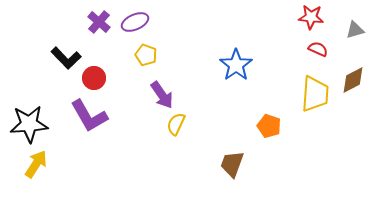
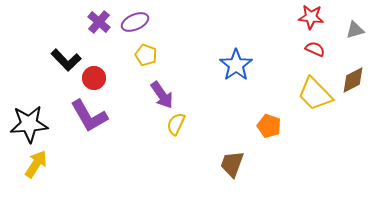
red semicircle: moved 3 px left
black L-shape: moved 2 px down
yellow trapezoid: rotated 132 degrees clockwise
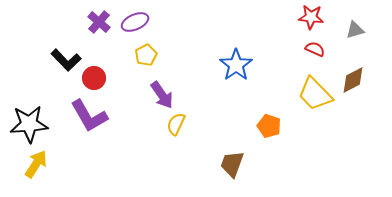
yellow pentagon: rotated 25 degrees clockwise
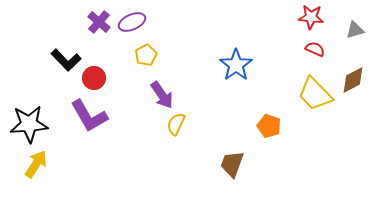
purple ellipse: moved 3 px left
